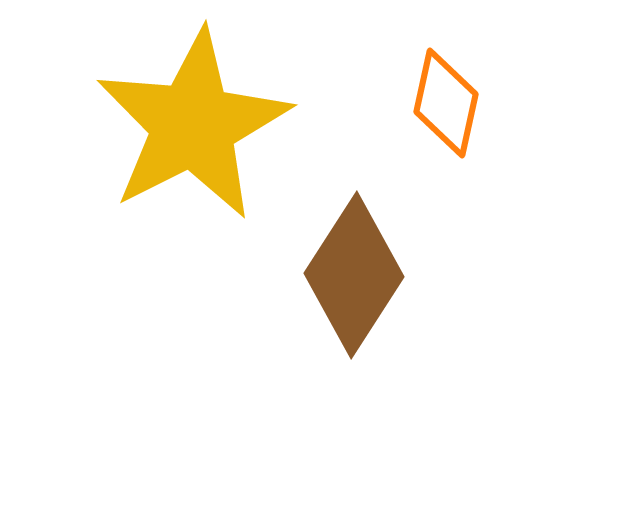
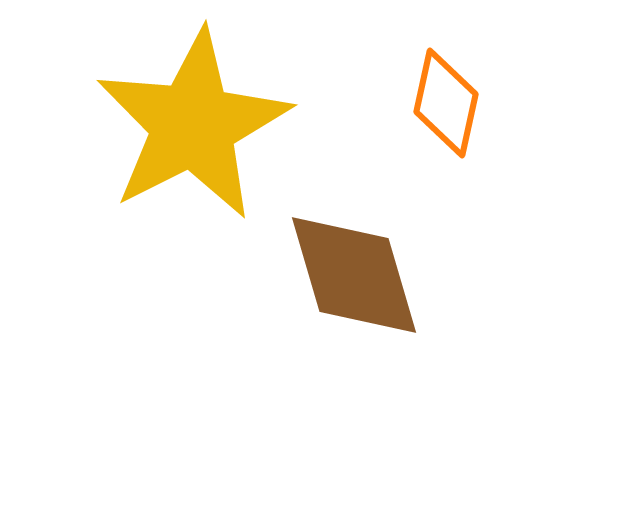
brown diamond: rotated 49 degrees counterclockwise
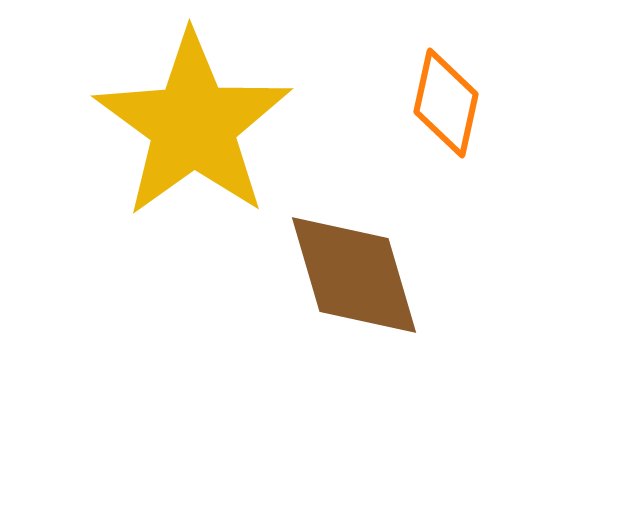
yellow star: rotated 9 degrees counterclockwise
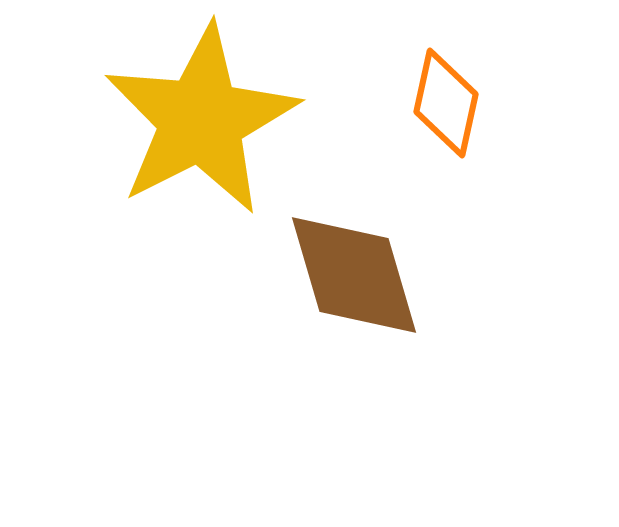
yellow star: moved 8 px right, 5 px up; rotated 9 degrees clockwise
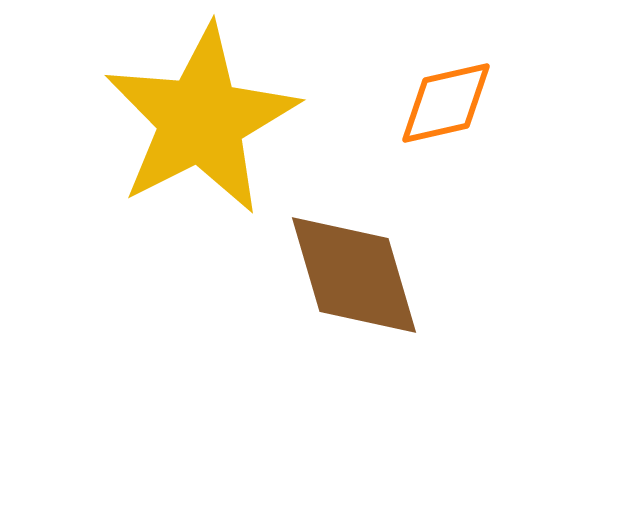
orange diamond: rotated 65 degrees clockwise
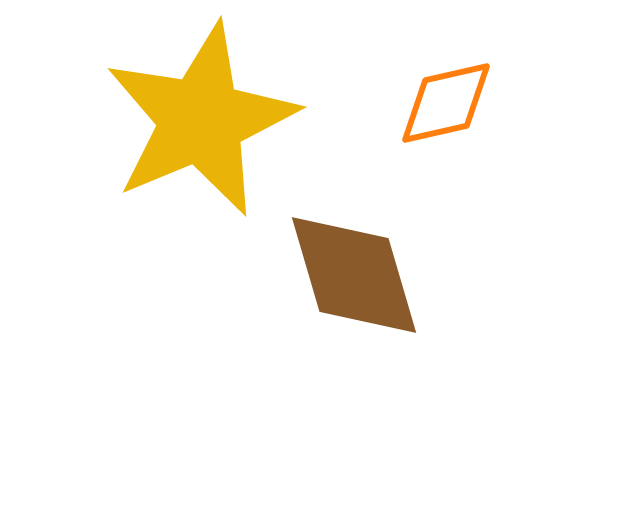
yellow star: rotated 4 degrees clockwise
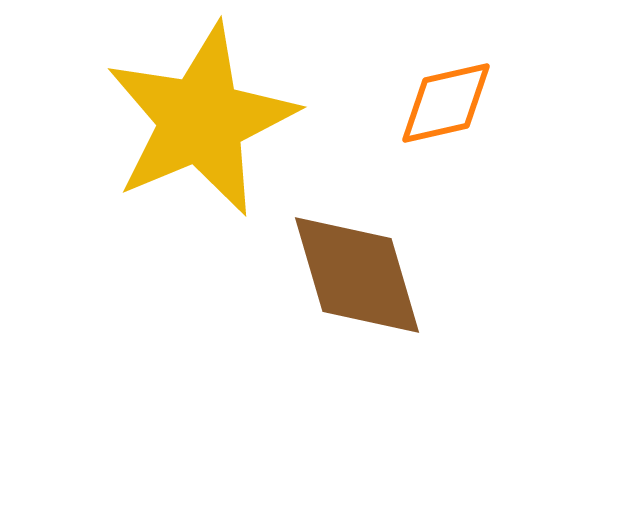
brown diamond: moved 3 px right
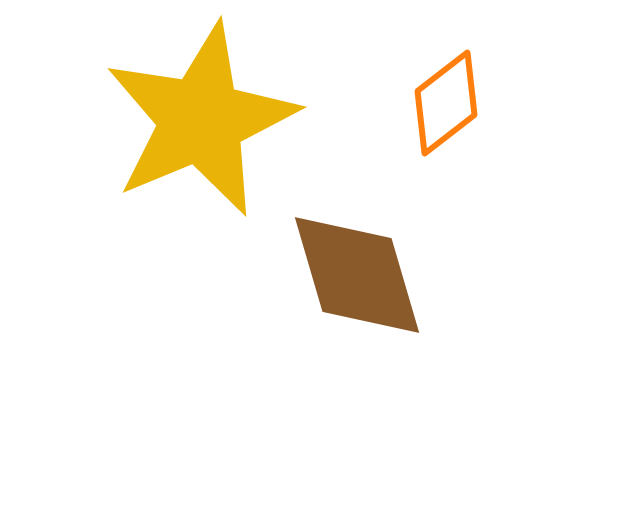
orange diamond: rotated 25 degrees counterclockwise
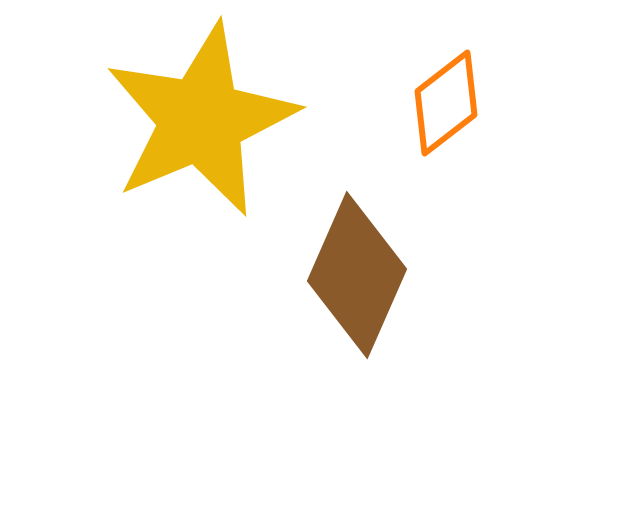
brown diamond: rotated 40 degrees clockwise
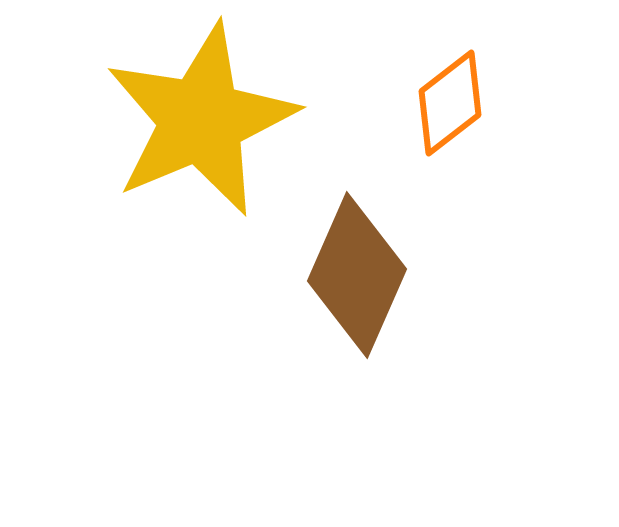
orange diamond: moved 4 px right
